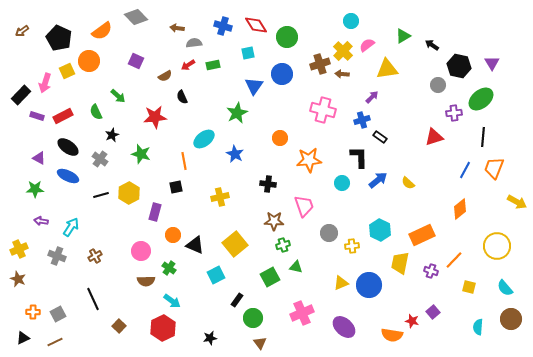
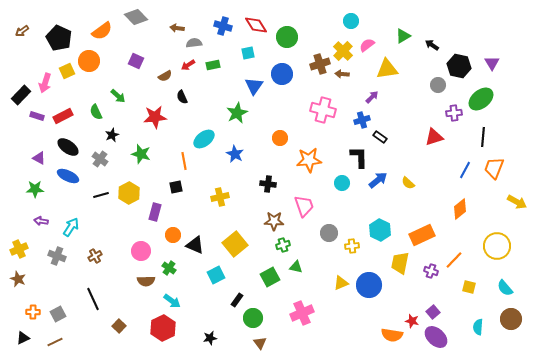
purple ellipse at (344, 327): moved 92 px right, 10 px down
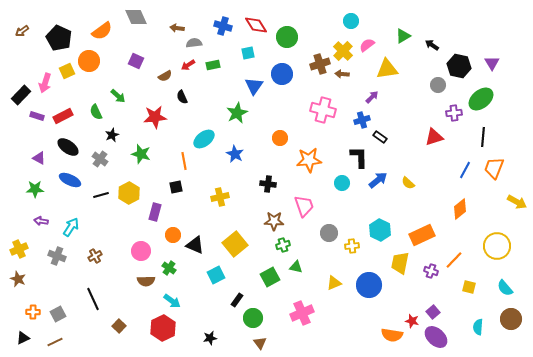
gray diamond at (136, 17): rotated 20 degrees clockwise
blue ellipse at (68, 176): moved 2 px right, 4 px down
yellow triangle at (341, 283): moved 7 px left
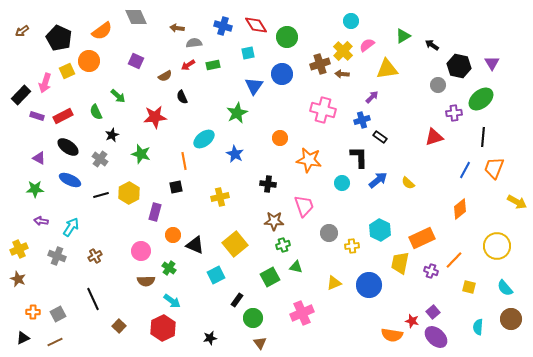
orange star at (309, 160): rotated 15 degrees clockwise
orange rectangle at (422, 235): moved 3 px down
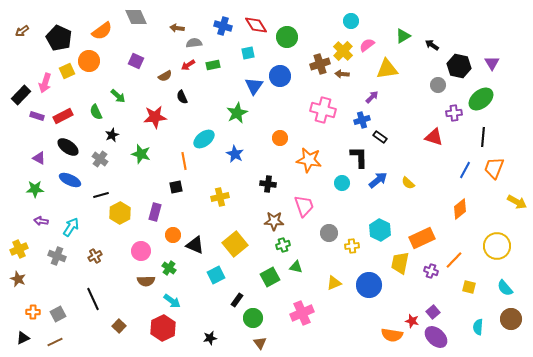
blue circle at (282, 74): moved 2 px left, 2 px down
red triangle at (434, 137): rotated 36 degrees clockwise
yellow hexagon at (129, 193): moved 9 px left, 20 px down
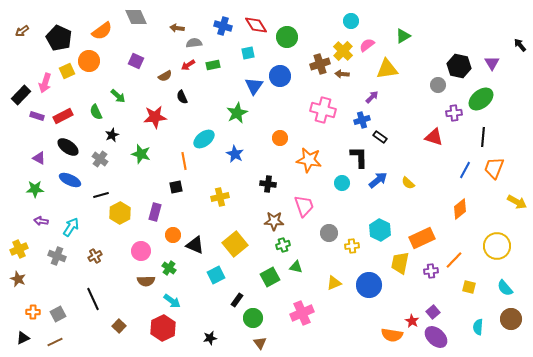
black arrow at (432, 45): moved 88 px right; rotated 16 degrees clockwise
purple cross at (431, 271): rotated 24 degrees counterclockwise
red star at (412, 321): rotated 16 degrees clockwise
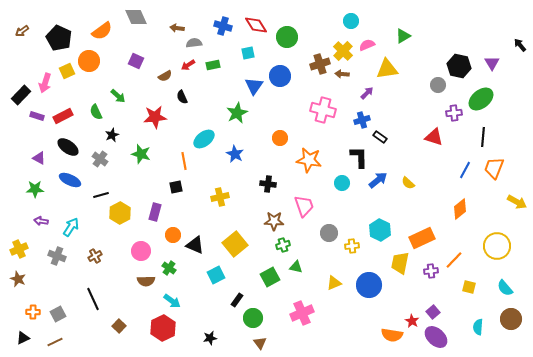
pink semicircle at (367, 45): rotated 14 degrees clockwise
purple arrow at (372, 97): moved 5 px left, 4 px up
